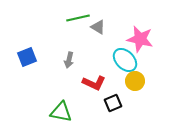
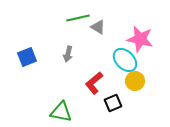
gray arrow: moved 1 px left, 6 px up
red L-shape: rotated 115 degrees clockwise
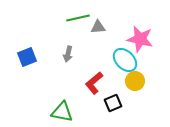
gray triangle: rotated 35 degrees counterclockwise
green triangle: moved 1 px right
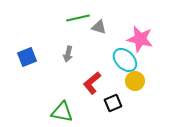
gray triangle: moved 1 px right; rotated 21 degrees clockwise
red L-shape: moved 2 px left
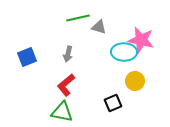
pink star: moved 1 px right, 1 px down
cyan ellipse: moved 1 px left, 8 px up; rotated 45 degrees counterclockwise
red L-shape: moved 26 px left, 2 px down
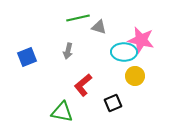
gray arrow: moved 3 px up
yellow circle: moved 5 px up
red L-shape: moved 17 px right
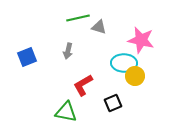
cyan ellipse: moved 11 px down
red L-shape: rotated 10 degrees clockwise
green triangle: moved 4 px right
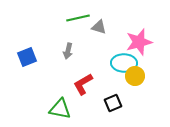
pink star: moved 2 px left, 2 px down; rotated 28 degrees counterclockwise
red L-shape: moved 1 px up
green triangle: moved 6 px left, 3 px up
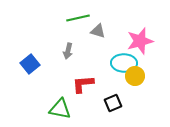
gray triangle: moved 1 px left, 4 px down
pink star: moved 1 px right, 1 px up
blue square: moved 3 px right, 7 px down; rotated 18 degrees counterclockwise
red L-shape: rotated 25 degrees clockwise
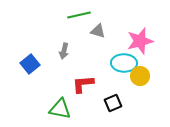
green line: moved 1 px right, 3 px up
gray arrow: moved 4 px left
yellow circle: moved 5 px right
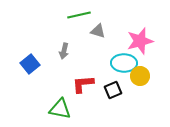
black square: moved 13 px up
